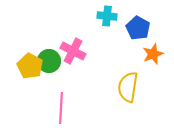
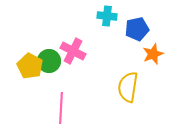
blue pentagon: moved 1 px left, 1 px down; rotated 30 degrees clockwise
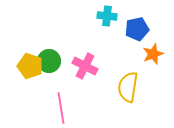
pink cross: moved 12 px right, 15 px down
yellow pentagon: rotated 10 degrees counterclockwise
pink line: rotated 12 degrees counterclockwise
